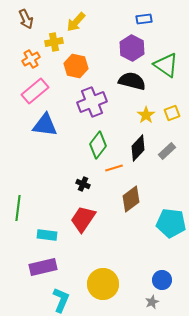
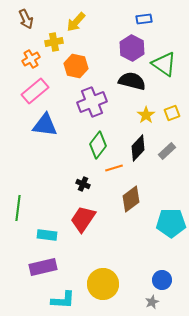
green triangle: moved 2 px left, 1 px up
cyan pentagon: rotated 8 degrees counterclockwise
cyan L-shape: moved 2 px right; rotated 70 degrees clockwise
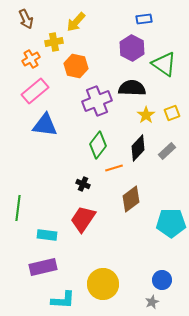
black semicircle: moved 7 px down; rotated 12 degrees counterclockwise
purple cross: moved 5 px right, 1 px up
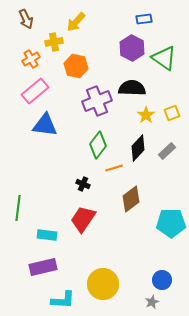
green triangle: moved 6 px up
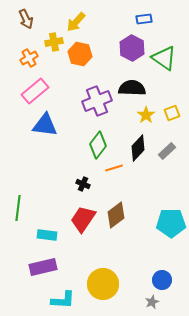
orange cross: moved 2 px left, 1 px up
orange hexagon: moved 4 px right, 12 px up
brown diamond: moved 15 px left, 16 px down
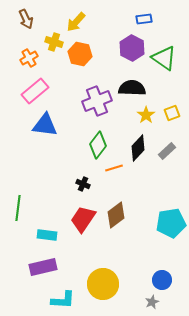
yellow cross: rotated 30 degrees clockwise
cyan pentagon: rotated 8 degrees counterclockwise
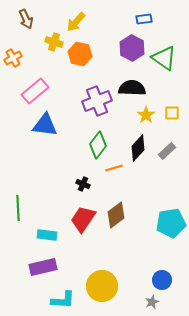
orange cross: moved 16 px left
yellow square: rotated 21 degrees clockwise
green line: rotated 10 degrees counterclockwise
yellow circle: moved 1 px left, 2 px down
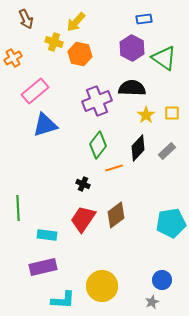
blue triangle: rotated 24 degrees counterclockwise
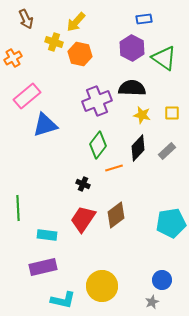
pink rectangle: moved 8 px left, 5 px down
yellow star: moved 4 px left; rotated 24 degrees counterclockwise
cyan L-shape: rotated 10 degrees clockwise
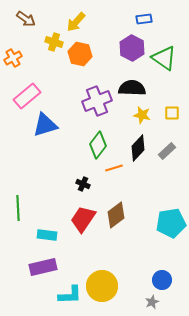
brown arrow: rotated 30 degrees counterclockwise
cyan L-shape: moved 7 px right, 5 px up; rotated 15 degrees counterclockwise
